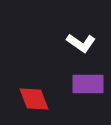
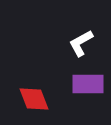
white L-shape: rotated 116 degrees clockwise
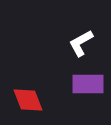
red diamond: moved 6 px left, 1 px down
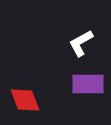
red diamond: moved 3 px left
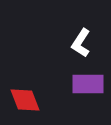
white L-shape: rotated 28 degrees counterclockwise
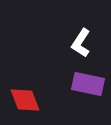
purple rectangle: rotated 12 degrees clockwise
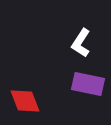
red diamond: moved 1 px down
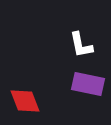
white L-shape: moved 2 px down; rotated 44 degrees counterclockwise
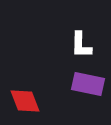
white L-shape: rotated 12 degrees clockwise
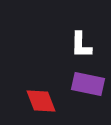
red diamond: moved 16 px right
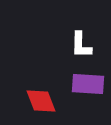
purple rectangle: rotated 8 degrees counterclockwise
